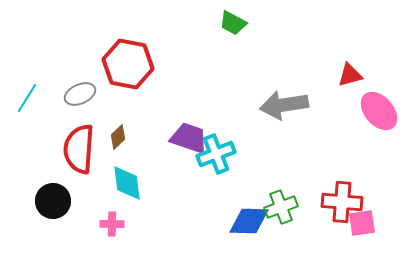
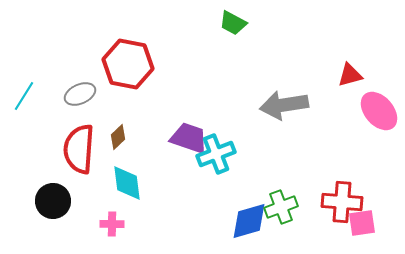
cyan line: moved 3 px left, 2 px up
blue diamond: rotated 18 degrees counterclockwise
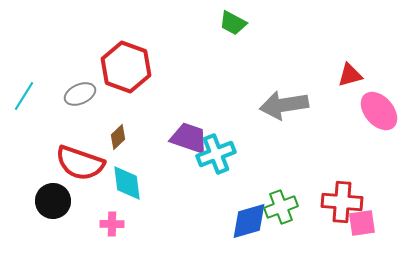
red hexagon: moved 2 px left, 3 px down; rotated 9 degrees clockwise
red semicircle: moved 1 px right, 14 px down; rotated 75 degrees counterclockwise
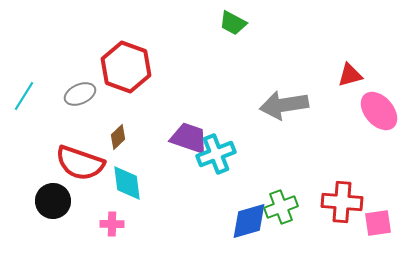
pink square: moved 16 px right
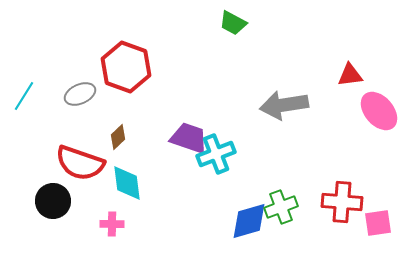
red triangle: rotated 8 degrees clockwise
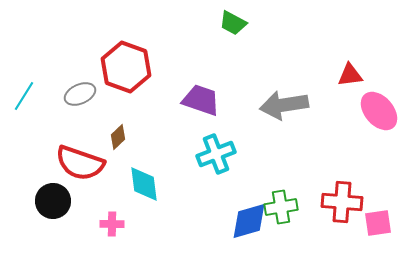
purple trapezoid: moved 12 px right, 38 px up
cyan diamond: moved 17 px right, 1 px down
green cross: rotated 12 degrees clockwise
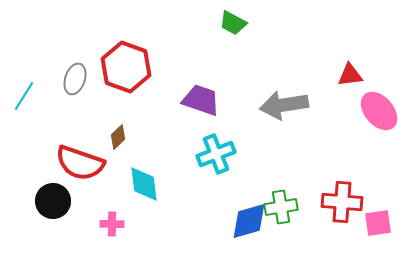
gray ellipse: moved 5 px left, 15 px up; rotated 48 degrees counterclockwise
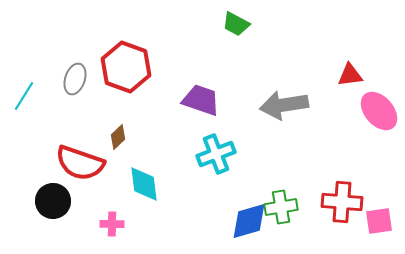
green trapezoid: moved 3 px right, 1 px down
pink square: moved 1 px right, 2 px up
